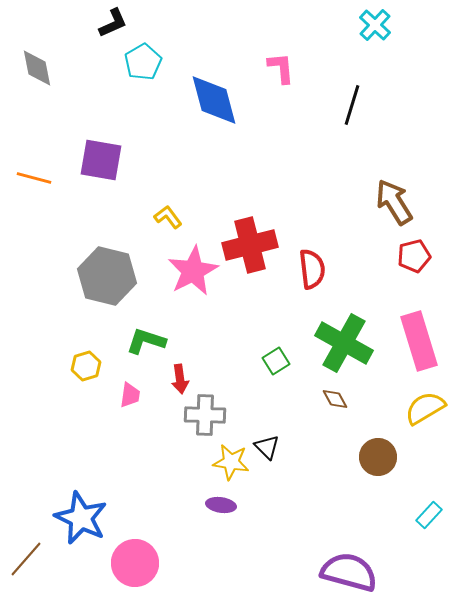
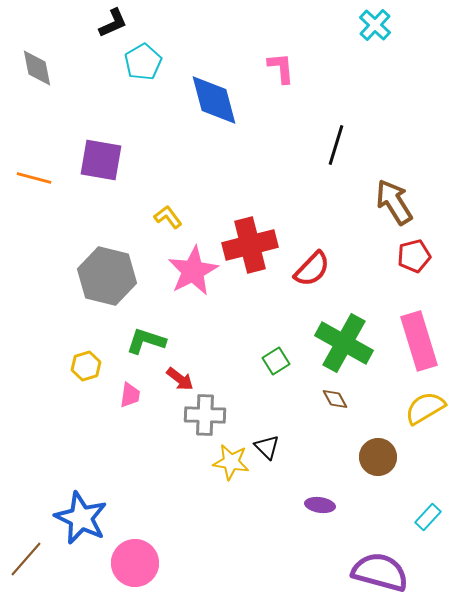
black line: moved 16 px left, 40 px down
red semicircle: rotated 51 degrees clockwise
red arrow: rotated 44 degrees counterclockwise
purple ellipse: moved 99 px right
cyan rectangle: moved 1 px left, 2 px down
purple semicircle: moved 31 px right
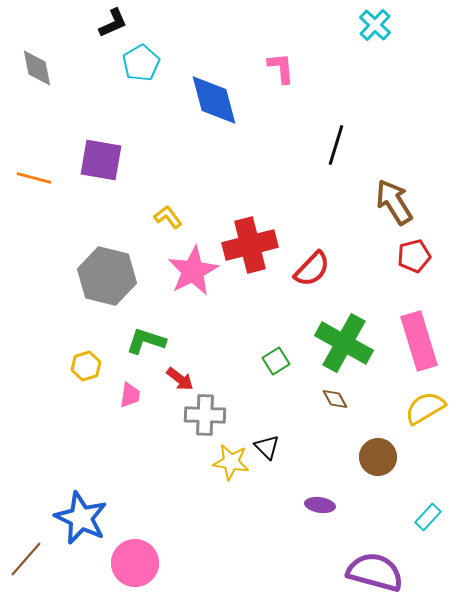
cyan pentagon: moved 2 px left, 1 px down
purple semicircle: moved 5 px left
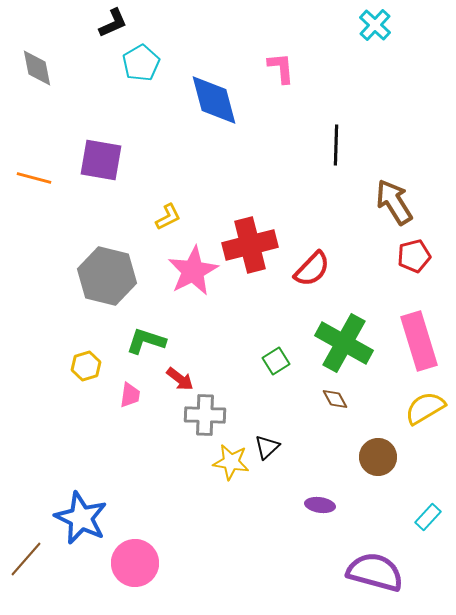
black line: rotated 15 degrees counterclockwise
yellow L-shape: rotated 100 degrees clockwise
black triangle: rotated 32 degrees clockwise
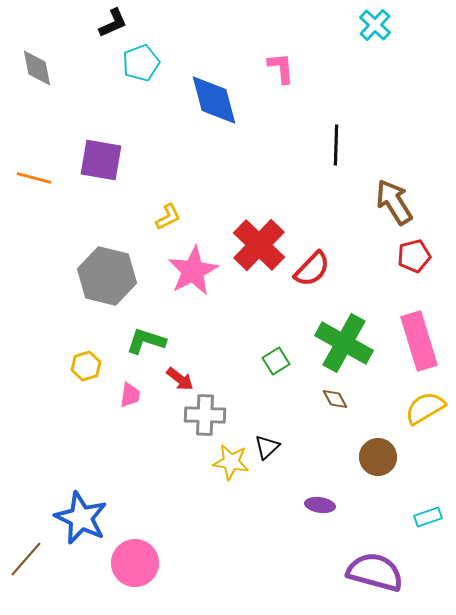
cyan pentagon: rotated 9 degrees clockwise
red cross: moved 9 px right; rotated 32 degrees counterclockwise
cyan rectangle: rotated 28 degrees clockwise
